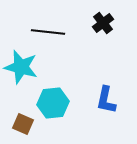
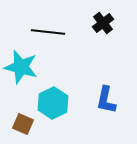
cyan hexagon: rotated 20 degrees counterclockwise
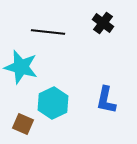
black cross: rotated 15 degrees counterclockwise
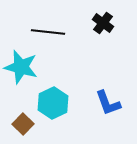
blue L-shape: moved 2 px right, 3 px down; rotated 32 degrees counterclockwise
brown square: rotated 20 degrees clockwise
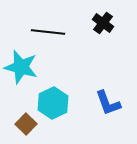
brown square: moved 3 px right
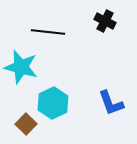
black cross: moved 2 px right, 2 px up; rotated 10 degrees counterclockwise
blue L-shape: moved 3 px right
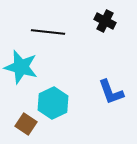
blue L-shape: moved 11 px up
brown square: rotated 10 degrees counterclockwise
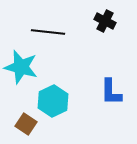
blue L-shape: rotated 20 degrees clockwise
cyan hexagon: moved 2 px up
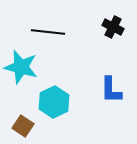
black cross: moved 8 px right, 6 px down
blue L-shape: moved 2 px up
cyan hexagon: moved 1 px right, 1 px down
brown square: moved 3 px left, 2 px down
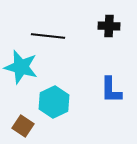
black cross: moved 4 px left, 1 px up; rotated 25 degrees counterclockwise
black line: moved 4 px down
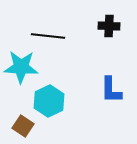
cyan star: rotated 12 degrees counterclockwise
cyan hexagon: moved 5 px left, 1 px up
